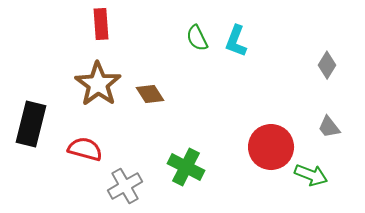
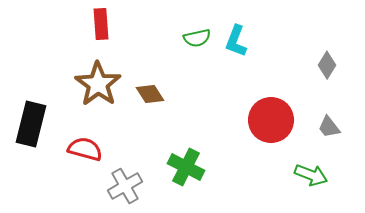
green semicircle: rotated 76 degrees counterclockwise
red circle: moved 27 px up
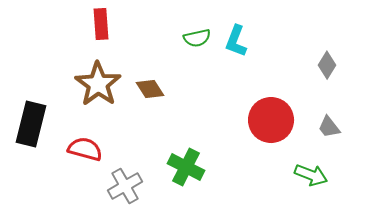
brown diamond: moved 5 px up
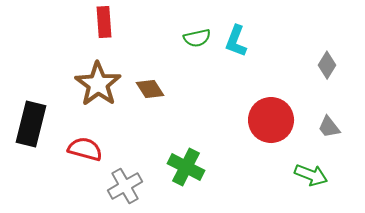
red rectangle: moved 3 px right, 2 px up
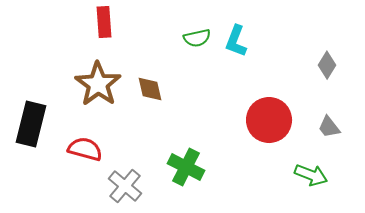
brown diamond: rotated 20 degrees clockwise
red circle: moved 2 px left
gray cross: rotated 20 degrees counterclockwise
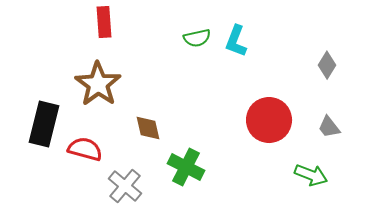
brown diamond: moved 2 px left, 39 px down
black rectangle: moved 13 px right
